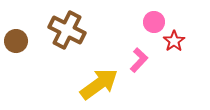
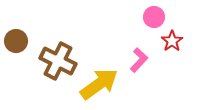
pink circle: moved 5 px up
brown cross: moved 9 px left, 31 px down
red star: moved 2 px left
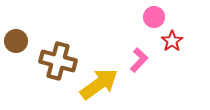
brown cross: rotated 12 degrees counterclockwise
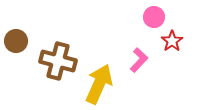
yellow arrow: rotated 30 degrees counterclockwise
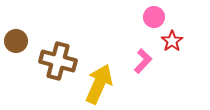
pink L-shape: moved 4 px right, 1 px down
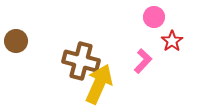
brown cross: moved 23 px right
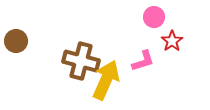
pink L-shape: rotated 30 degrees clockwise
yellow arrow: moved 7 px right, 4 px up
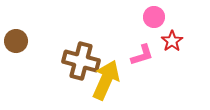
pink L-shape: moved 1 px left, 6 px up
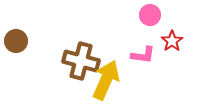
pink circle: moved 4 px left, 2 px up
pink L-shape: moved 1 px right; rotated 25 degrees clockwise
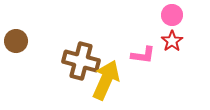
pink circle: moved 22 px right
